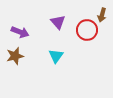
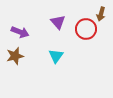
brown arrow: moved 1 px left, 1 px up
red circle: moved 1 px left, 1 px up
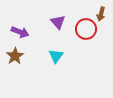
brown star: rotated 18 degrees counterclockwise
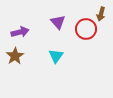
purple arrow: rotated 36 degrees counterclockwise
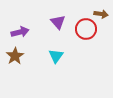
brown arrow: rotated 96 degrees counterclockwise
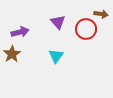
brown star: moved 3 px left, 2 px up
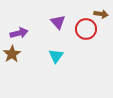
purple arrow: moved 1 px left, 1 px down
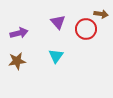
brown star: moved 5 px right, 7 px down; rotated 24 degrees clockwise
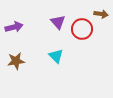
red circle: moved 4 px left
purple arrow: moved 5 px left, 6 px up
cyan triangle: rotated 21 degrees counterclockwise
brown star: moved 1 px left
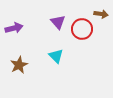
purple arrow: moved 1 px down
brown star: moved 3 px right, 4 px down; rotated 18 degrees counterclockwise
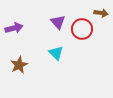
brown arrow: moved 1 px up
cyan triangle: moved 3 px up
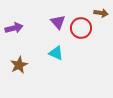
red circle: moved 1 px left, 1 px up
cyan triangle: rotated 21 degrees counterclockwise
